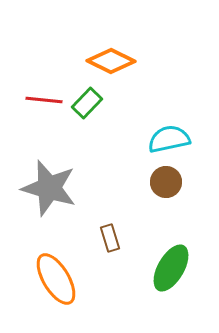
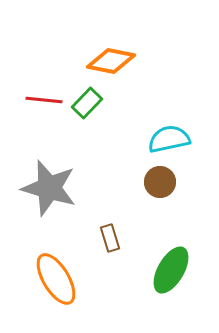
orange diamond: rotated 15 degrees counterclockwise
brown circle: moved 6 px left
green ellipse: moved 2 px down
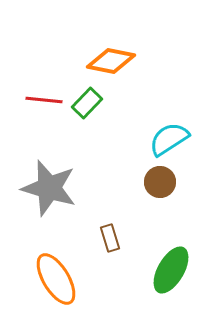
cyan semicircle: rotated 21 degrees counterclockwise
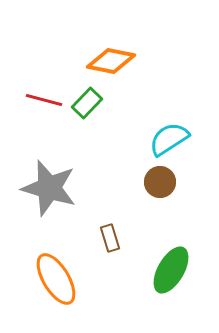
red line: rotated 9 degrees clockwise
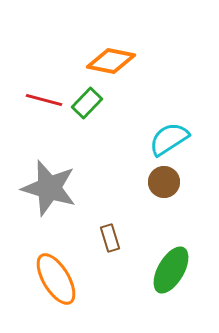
brown circle: moved 4 px right
